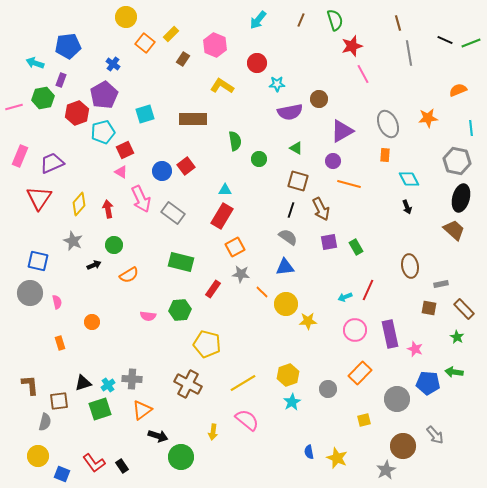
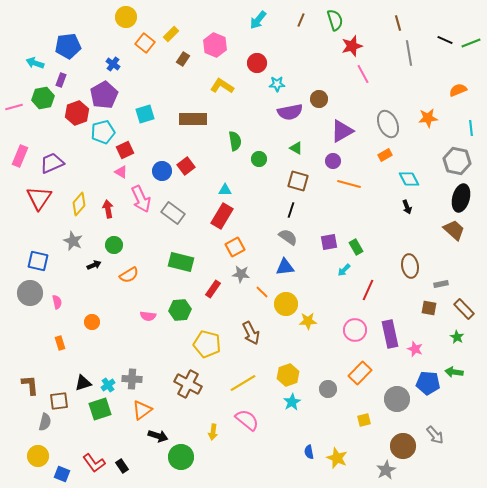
orange rectangle at (385, 155): rotated 56 degrees clockwise
brown arrow at (321, 209): moved 70 px left, 124 px down
cyan arrow at (345, 297): moved 1 px left, 27 px up; rotated 24 degrees counterclockwise
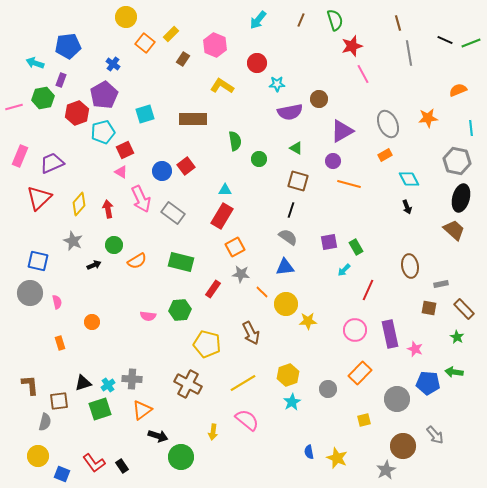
red triangle at (39, 198): rotated 12 degrees clockwise
orange semicircle at (129, 275): moved 8 px right, 14 px up
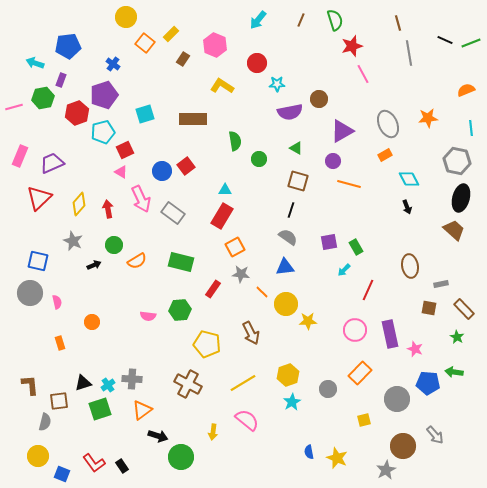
orange semicircle at (458, 90): moved 8 px right
purple pentagon at (104, 95): rotated 12 degrees clockwise
